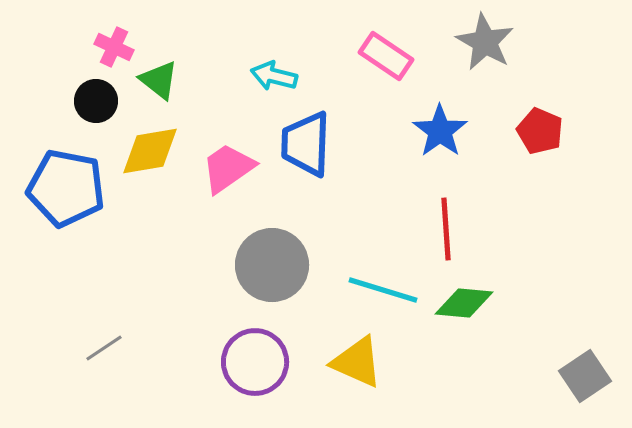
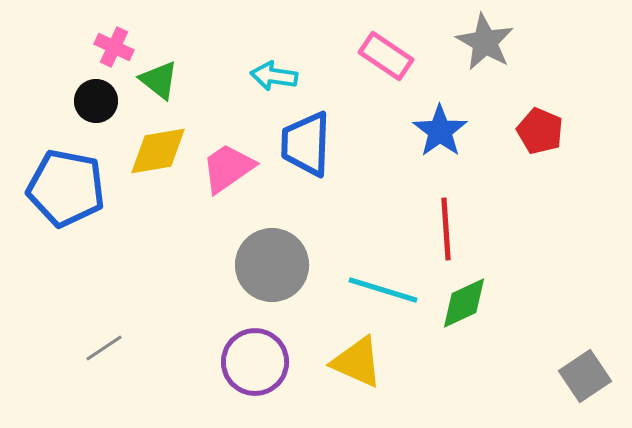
cyan arrow: rotated 6 degrees counterclockwise
yellow diamond: moved 8 px right
green diamond: rotated 30 degrees counterclockwise
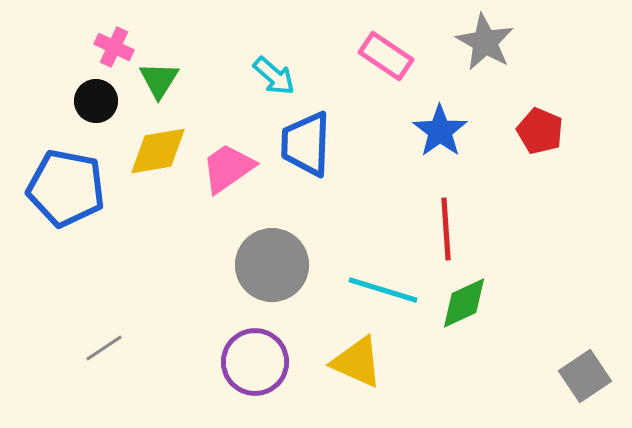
cyan arrow: rotated 147 degrees counterclockwise
green triangle: rotated 24 degrees clockwise
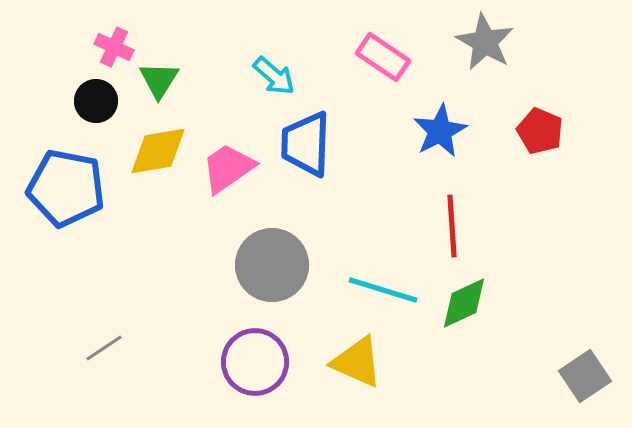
pink rectangle: moved 3 px left, 1 px down
blue star: rotated 8 degrees clockwise
red line: moved 6 px right, 3 px up
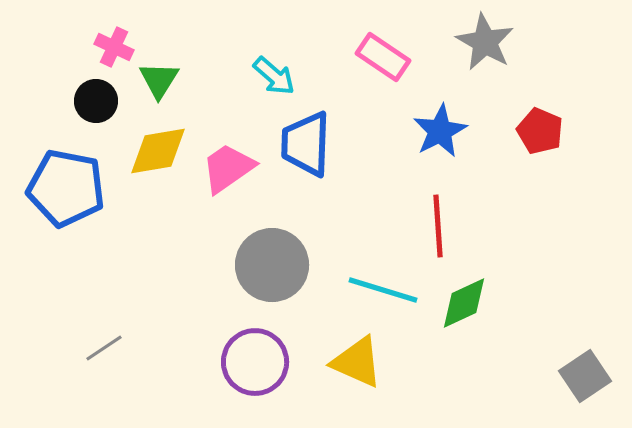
red line: moved 14 px left
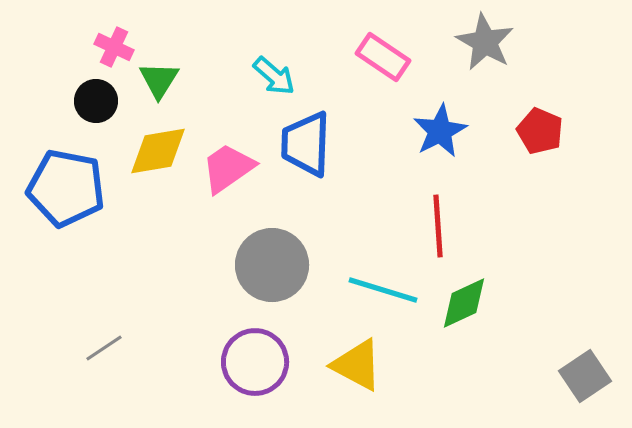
yellow triangle: moved 3 px down; rotated 4 degrees clockwise
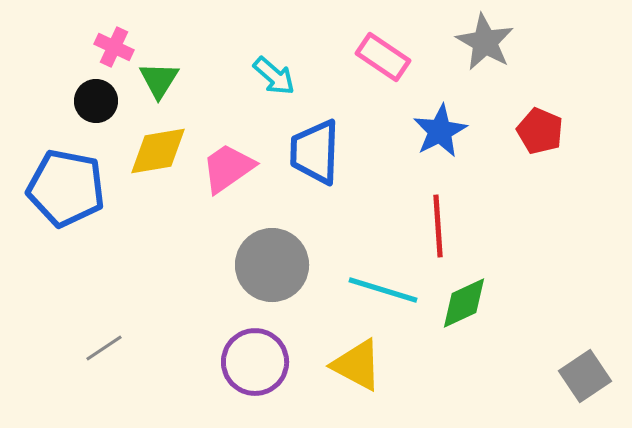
blue trapezoid: moved 9 px right, 8 px down
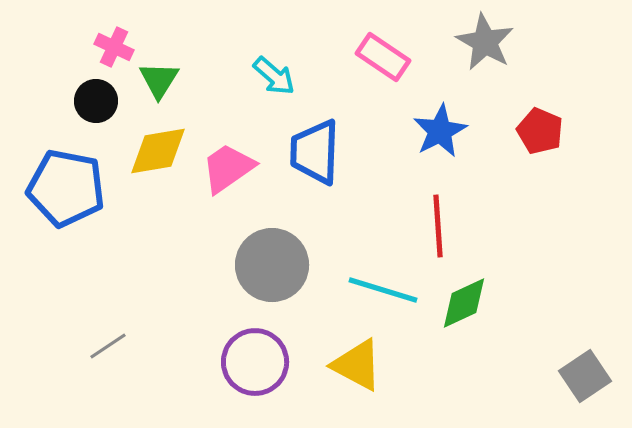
gray line: moved 4 px right, 2 px up
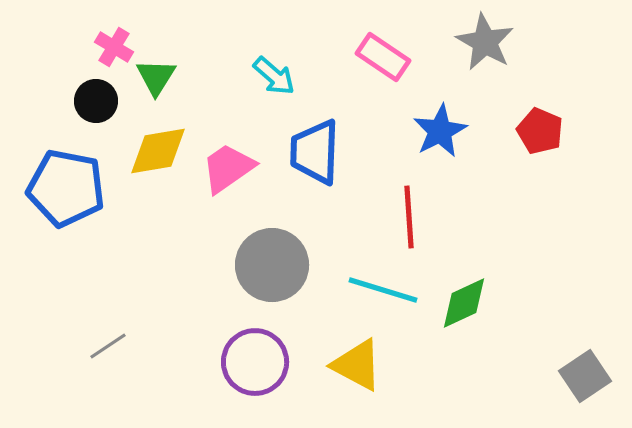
pink cross: rotated 6 degrees clockwise
green triangle: moved 3 px left, 3 px up
red line: moved 29 px left, 9 px up
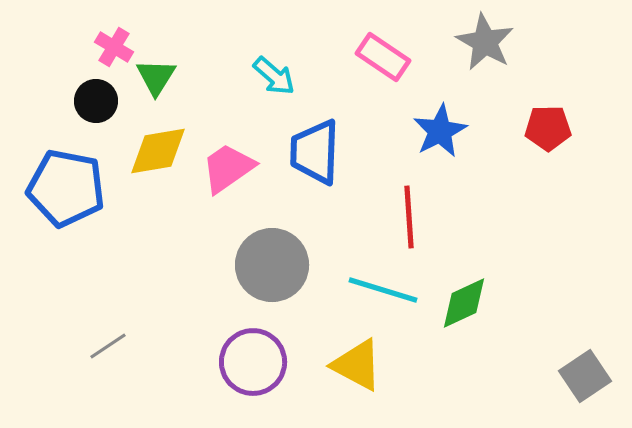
red pentagon: moved 8 px right, 3 px up; rotated 24 degrees counterclockwise
purple circle: moved 2 px left
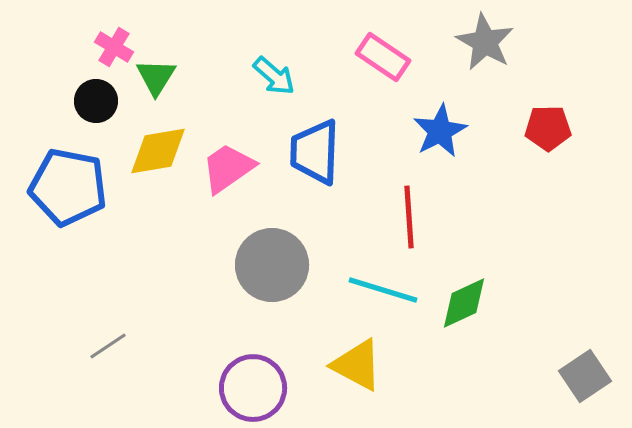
blue pentagon: moved 2 px right, 1 px up
purple circle: moved 26 px down
